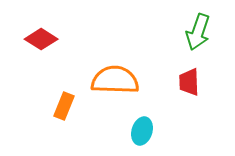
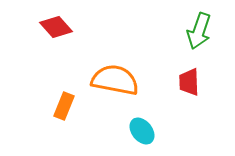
green arrow: moved 1 px right, 1 px up
red diamond: moved 15 px right, 12 px up; rotated 16 degrees clockwise
orange semicircle: rotated 9 degrees clockwise
cyan ellipse: rotated 56 degrees counterclockwise
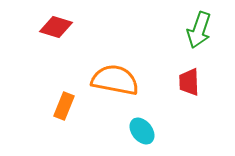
red diamond: rotated 32 degrees counterclockwise
green arrow: moved 1 px up
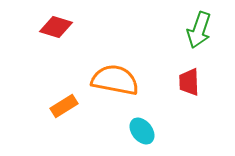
orange rectangle: rotated 36 degrees clockwise
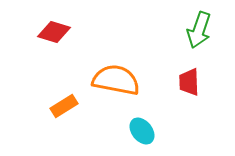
red diamond: moved 2 px left, 5 px down
orange semicircle: moved 1 px right
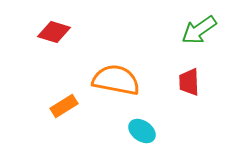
green arrow: rotated 36 degrees clockwise
cyan ellipse: rotated 16 degrees counterclockwise
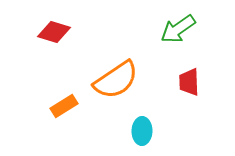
green arrow: moved 21 px left, 1 px up
orange semicircle: rotated 135 degrees clockwise
cyan ellipse: rotated 56 degrees clockwise
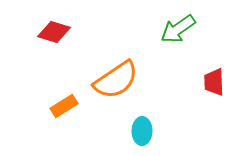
red trapezoid: moved 25 px right
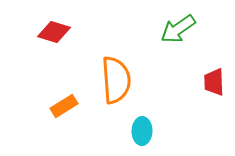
orange semicircle: rotated 60 degrees counterclockwise
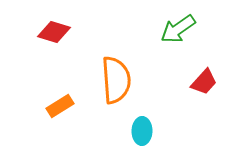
red trapezoid: moved 10 px left; rotated 136 degrees counterclockwise
orange rectangle: moved 4 px left
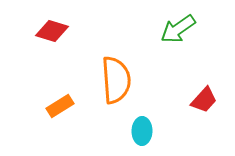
red diamond: moved 2 px left, 1 px up
red trapezoid: moved 18 px down
